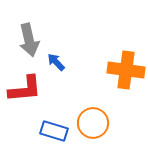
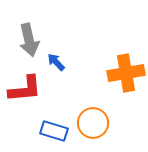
orange cross: moved 3 px down; rotated 18 degrees counterclockwise
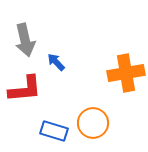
gray arrow: moved 4 px left
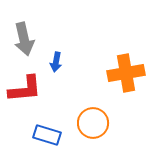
gray arrow: moved 1 px left, 1 px up
blue arrow: rotated 126 degrees counterclockwise
blue rectangle: moved 7 px left, 4 px down
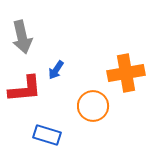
gray arrow: moved 2 px left, 2 px up
blue arrow: moved 8 px down; rotated 24 degrees clockwise
orange circle: moved 17 px up
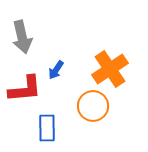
orange cross: moved 16 px left, 4 px up; rotated 24 degrees counterclockwise
blue rectangle: moved 7 px up; rotated 72 degrees clockwise
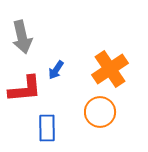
orange circle: moved 7 px right, 6 px down
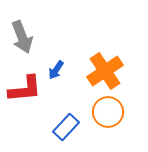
gray arrow: rotated 8 degrees counterclockwise
orange cross: moved 5 px left, 2 px down
orange circle: moved 8 px right
blue rectangle: moved 19 px right, 1 px up; rotated 44 degrees clockwise
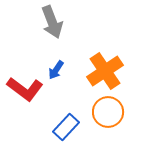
gray arrow: moved 30 px right, 15 px up
red L-shape: rotated 42 degrees clockwise
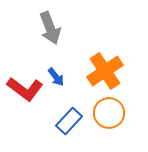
gray arrow: moved 2 px left, 6 px down
blue arrow: moved 7 px down; rotated 72 degrees counterclockwise
orange circle: moved 1 px right, 1 px down
blue rectangle: moved 3 px right, 6 px up
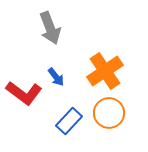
red L-shape: moved 1 px left, 4 px down
